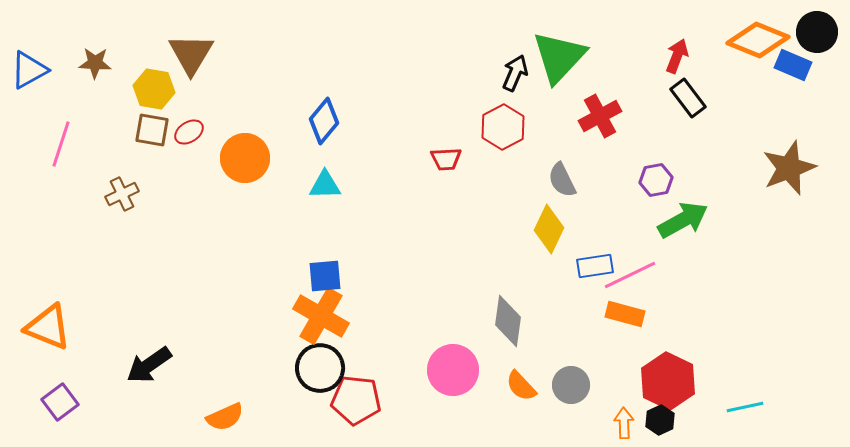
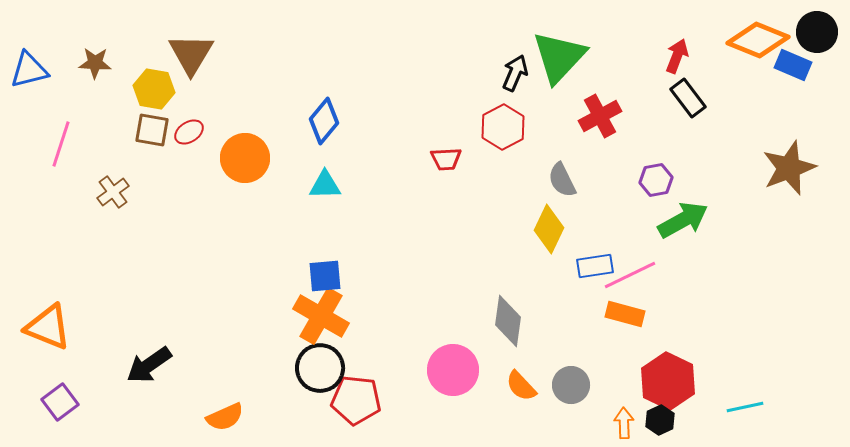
blue triangle at (29, 70): rotated 15 degrees clockwise
brown cross at (122, 194): moved 9 px left, 2 px up; rotated 12 degrees counterclockwise
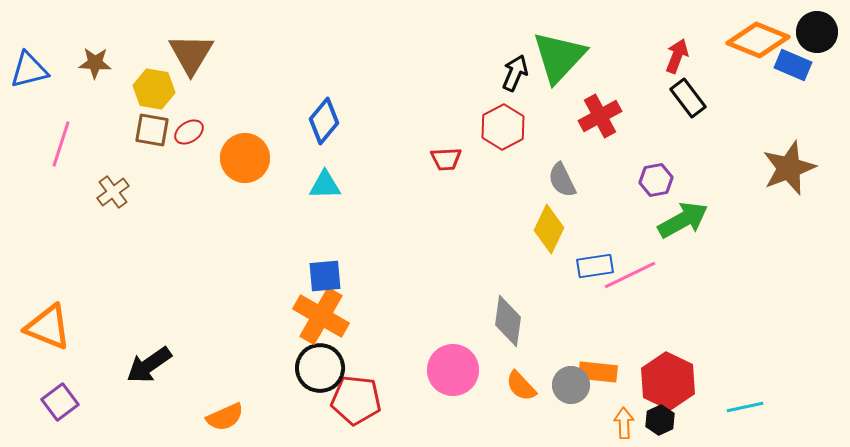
orange rectangle at (625, 314): moved 27 px left, 58 px down; rotated 9 degrees counterclockwise
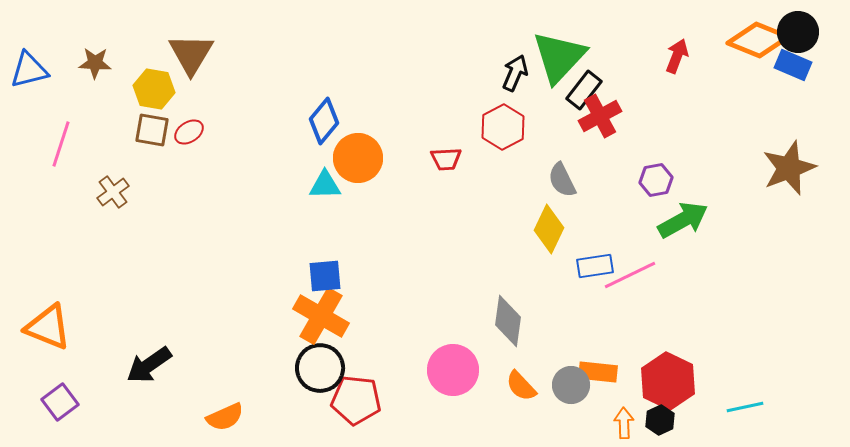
black circle at (817, 32): moved 19 px left
black rectangle at (688, 98): moved 104 px left, 8 px up; rotated 75 degrees clockwise
orange circle at (245, 158): moved 113 px right
